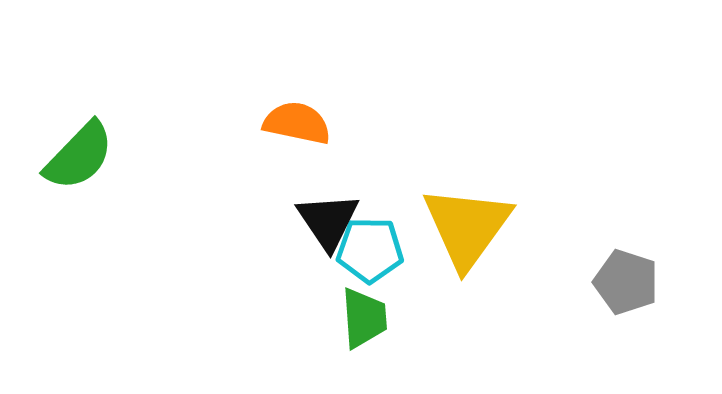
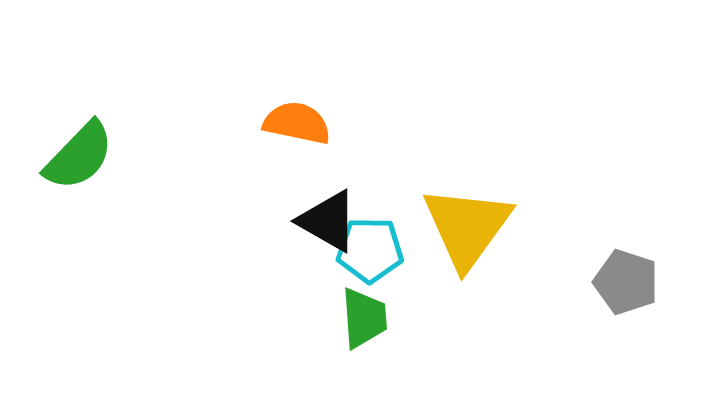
black triangle: rotated 26 degrees counterclockwise
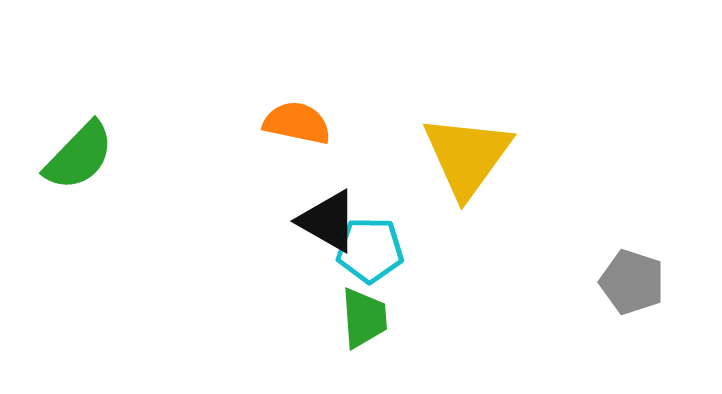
yellow triangle: moved 71 px up
gray pentagon: moved 6 px right
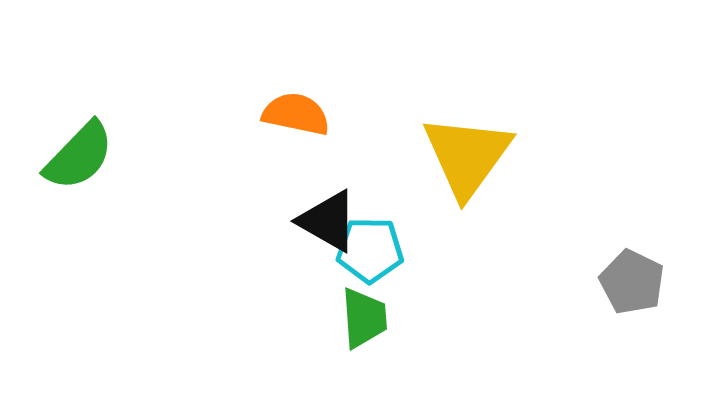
orange semicircle: moved 1 px left, 9 px up
gray pentagon: rotated 8 degrees clockwise
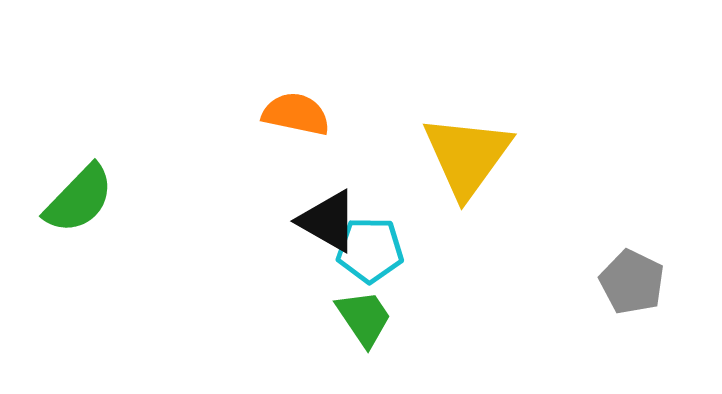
green semicircle: moved 43 px down
green trapezoid: rotated 30 degrees counterclockwise
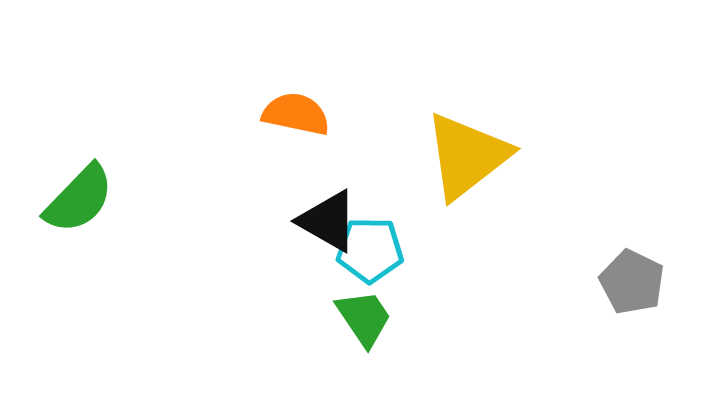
yellow triangle: rotated 16 degrees clockwise
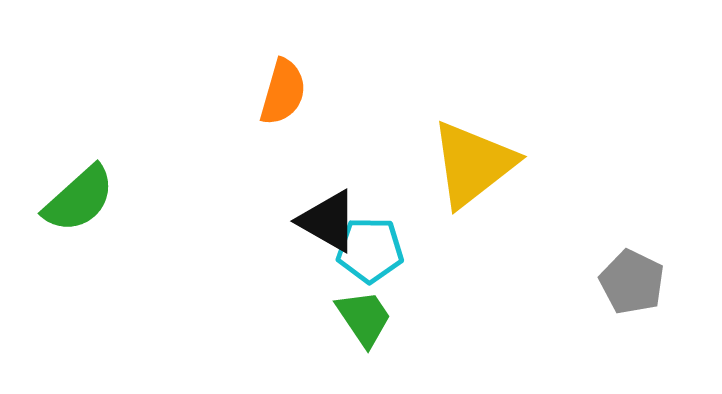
orange semicircle: moved 13 px left, 22 px up; rotated 94 degrees clockwise
yellow triangle: moved 6 px right, 8 px down
green semicircle: rotated 4 degrees clockwise
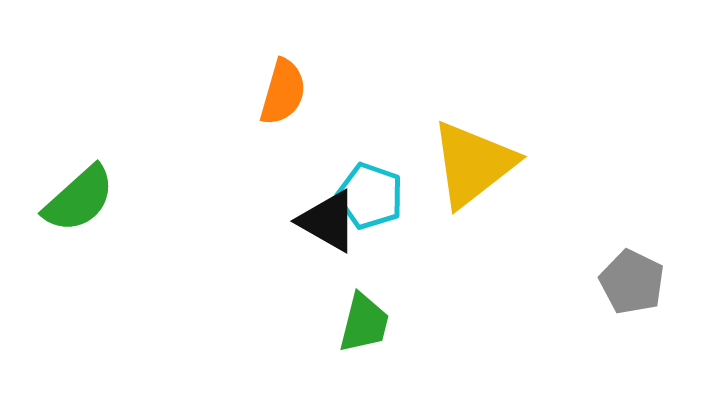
cyan pentagon: moved 54 px up; rotated 18 degrees clockwise
green trapezoid: moved 5 px down; rotated 48 degrees clockwise
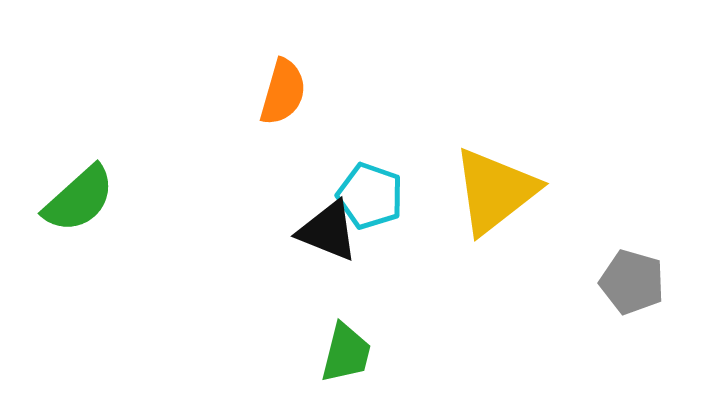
yellow triangle: moved 22 px right, 27 px down
black triangle: moved 10 px down; rotated 8 degrees counterclockwise
gray pentagon: rotated 10 degrees counterclockwise
green trapezoid: moved 18 px left, 30 px down
